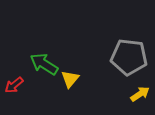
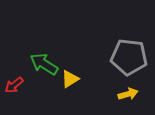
yellow triangle: rotated 18 degrees clockwise
yellow arrow: moved 12 px left; rotated 18 degrees clockwise
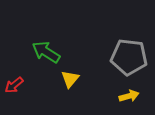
green arrow: moved 2 px right, 12 px up
yellow triangle: rotated 18 degrees counterclockwise
yellow arrow: moved 1 px right, 2 px down
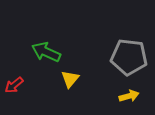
green arrow: rotated 8 degrees counterclockwise
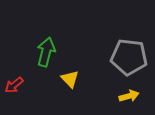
green arrow: rotated 80 degrees clockwise
yellow triangle: rotated 24 degrees counterclockwise
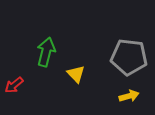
yellow triangle: moved 6 px right, 5 px up
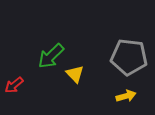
green arrow: moved 5 px right, 4 px down; rotated 148 degrees counterclockwise
yellow triangle: moved 1 px left
yellow arrow: moved 3 px left
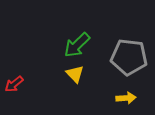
green arrow: moved 26 px right, 11 px up
red arrow: moved 1 px up
yellow arrow: moved 2 px down; rotated 12 degrees clockwise
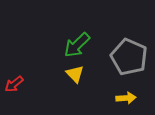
gray pentagon: rotated 18 degrees clockwise
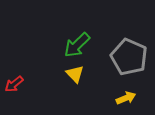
yellow arrow: rotated 18 degrees counterclockwise
